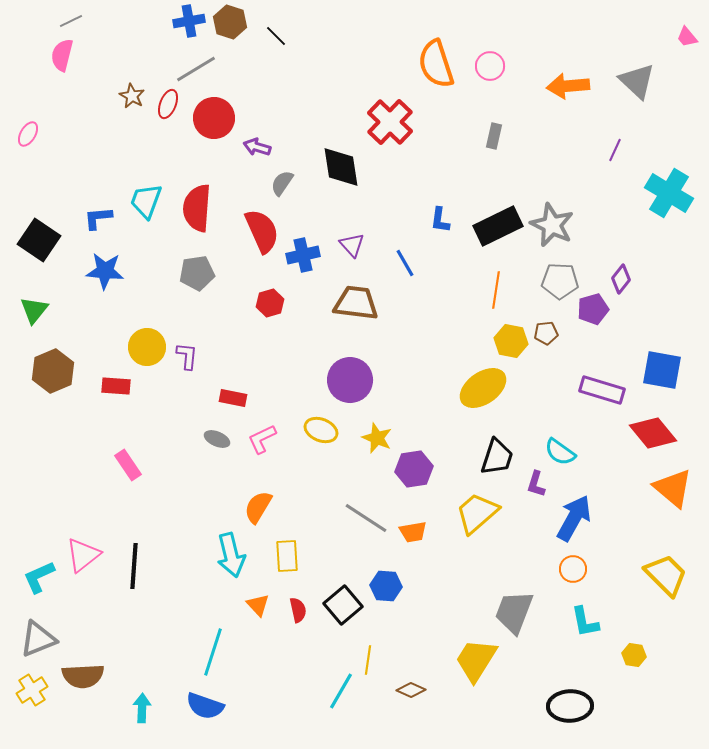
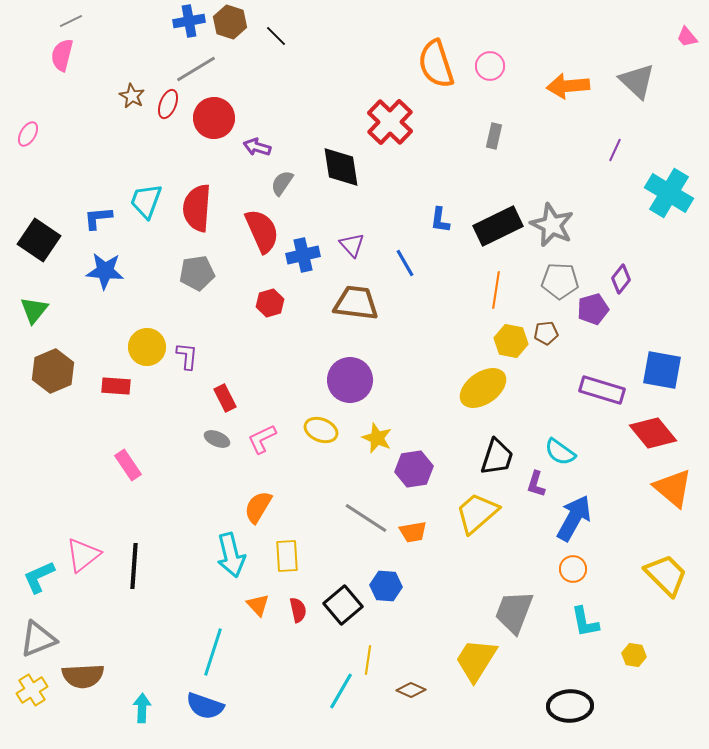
red rectangle at (233, 398): moved 8 px left; rotated 52 degrees clockwise
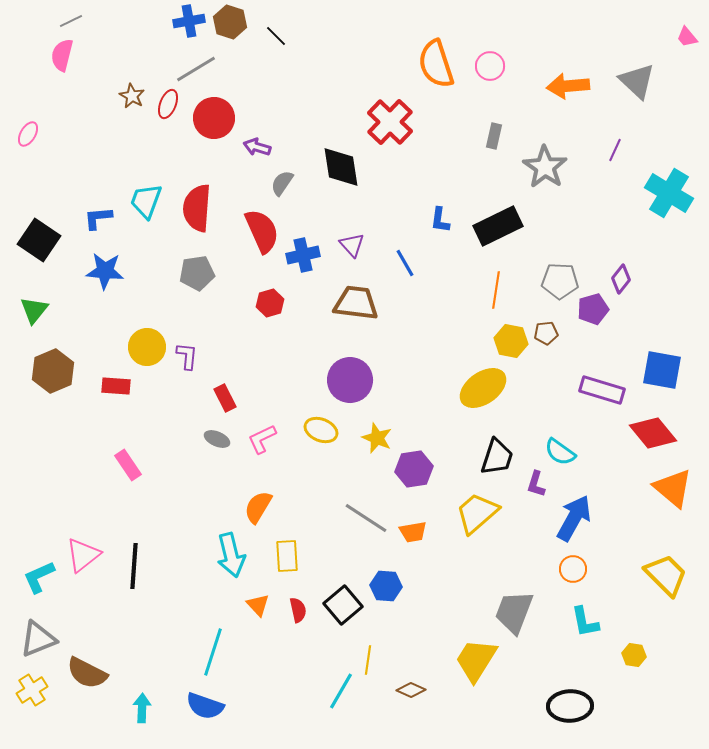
gray star at (552, 225): moved 7 px left, 58 px up; rotated 9 degrees clockwise
brown semicircle at (83, 676): moved 4 px right, 3 px up; rotated 30 degrees clockwise
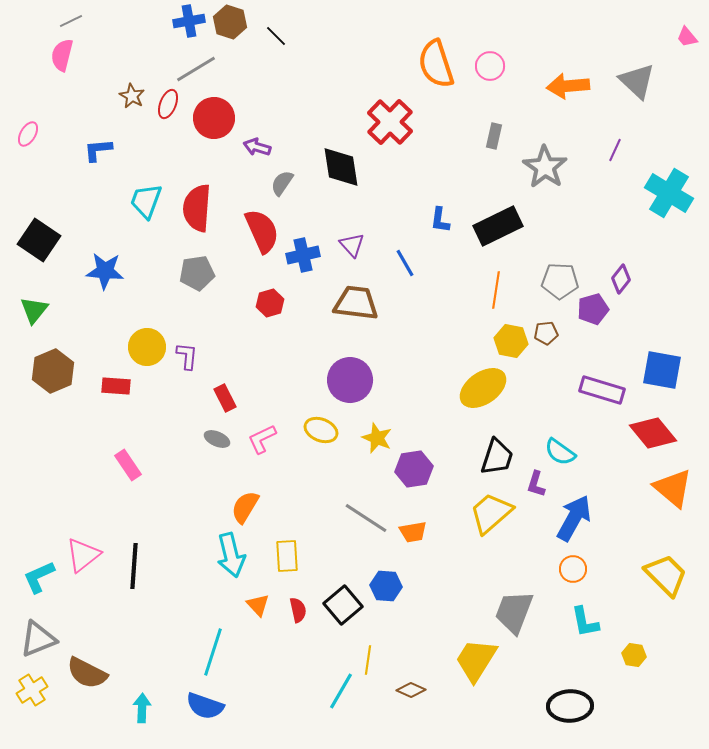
blue L-shape at (98, 218): moved 68 px up
orange semicircle at (258, 507): moved 13 px left
yellow trapezoid at (477, 513): moved 14 px right
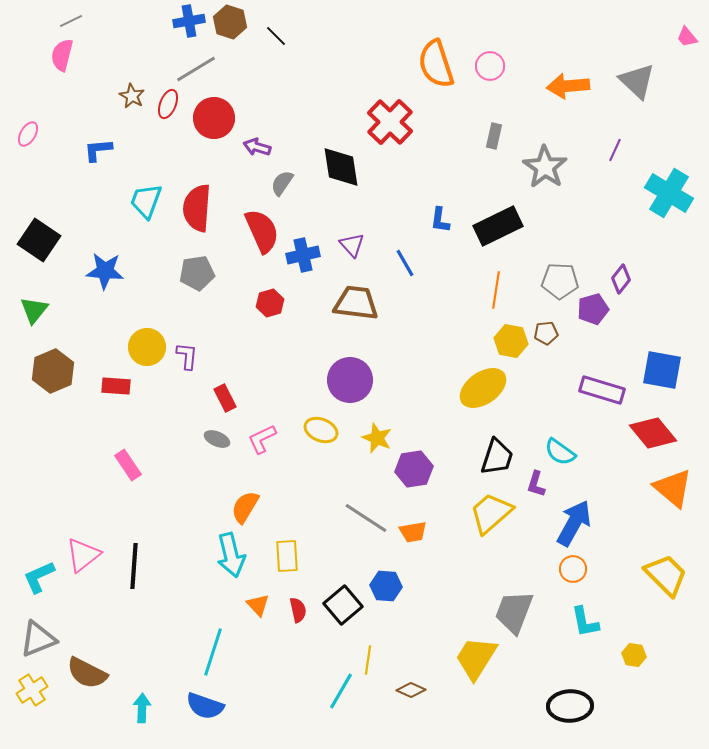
blue arrow at (574, 518): moved 5 px down
yellow trapezoid at (476, 660): moved 2 px up
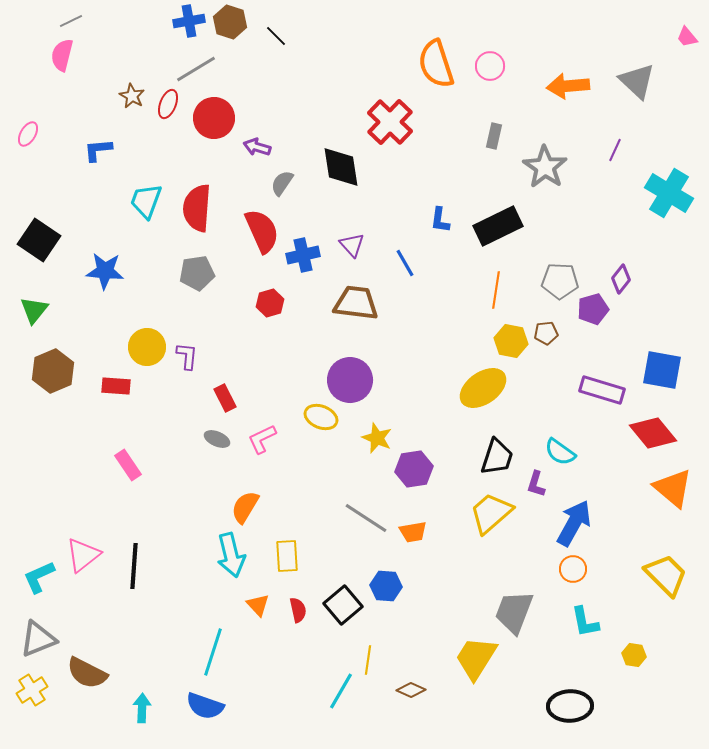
yellow ellipse at (321, 430): moved 13 px up
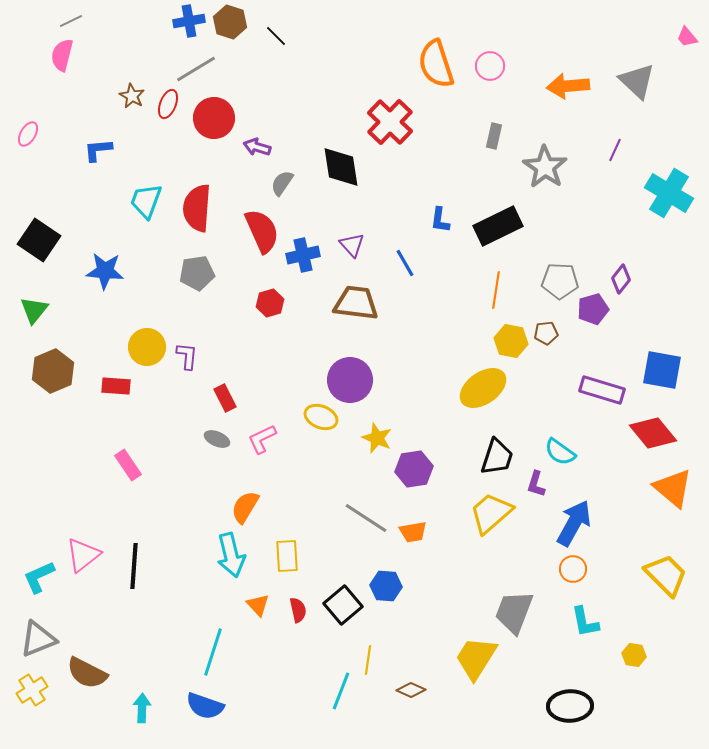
cyan line at (341, 691): rotated 9 degrees counterclockwise
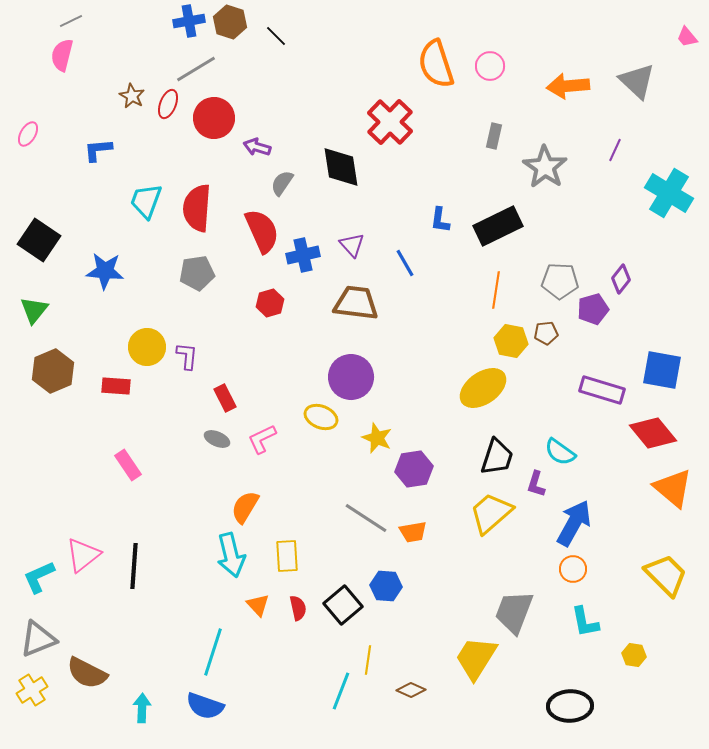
purple circle at (350, 380): moved 1 px right, 3 px up
red semicircle at (298, 610): moved 2 px up
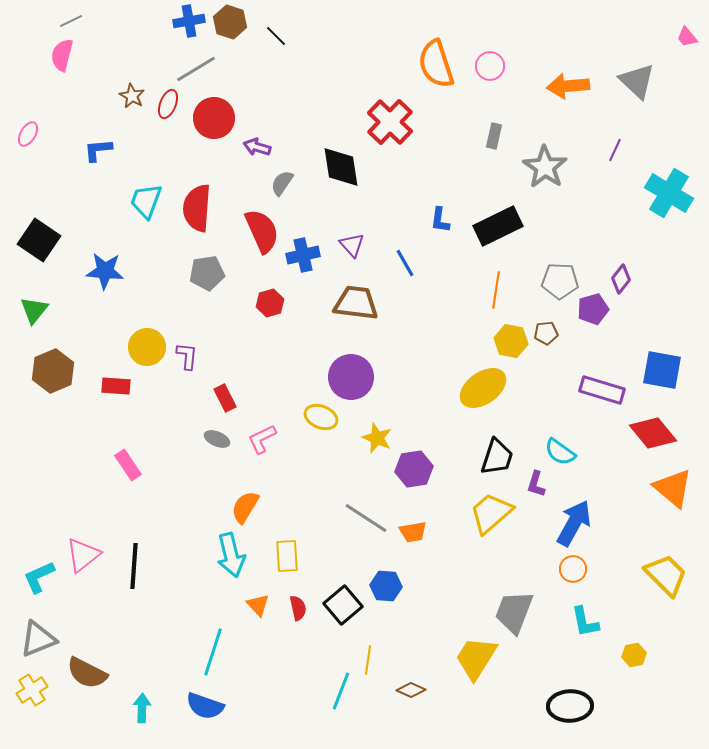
gray pentagon at (197, 273): moved 10 px right
yellow hexagon at (634, 655): rotated 20 degrees counterclockwise
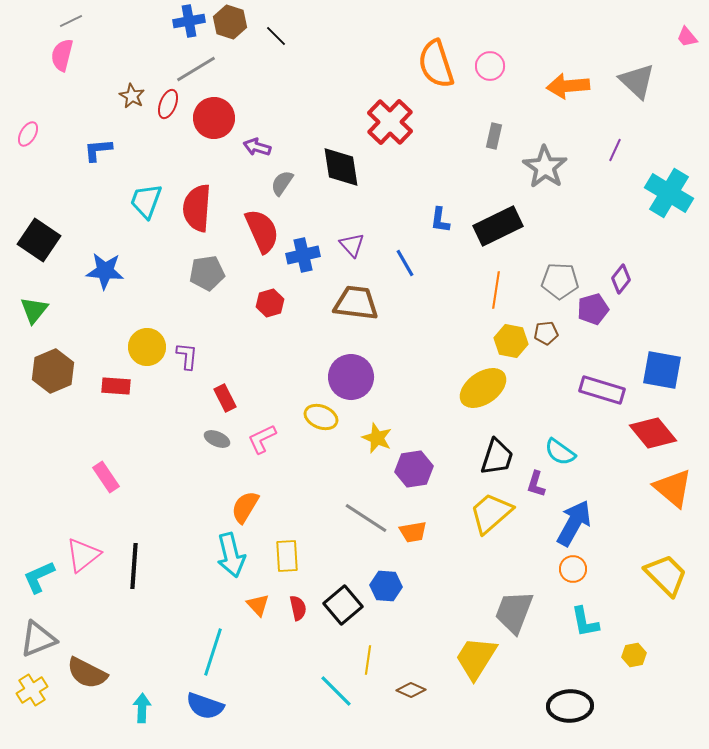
pink rectangle at (128, 465): moved 22 px left, 12 px down
cyan line at (341, 691): moved 5 px left; rotated 66 degrees counterclockwise
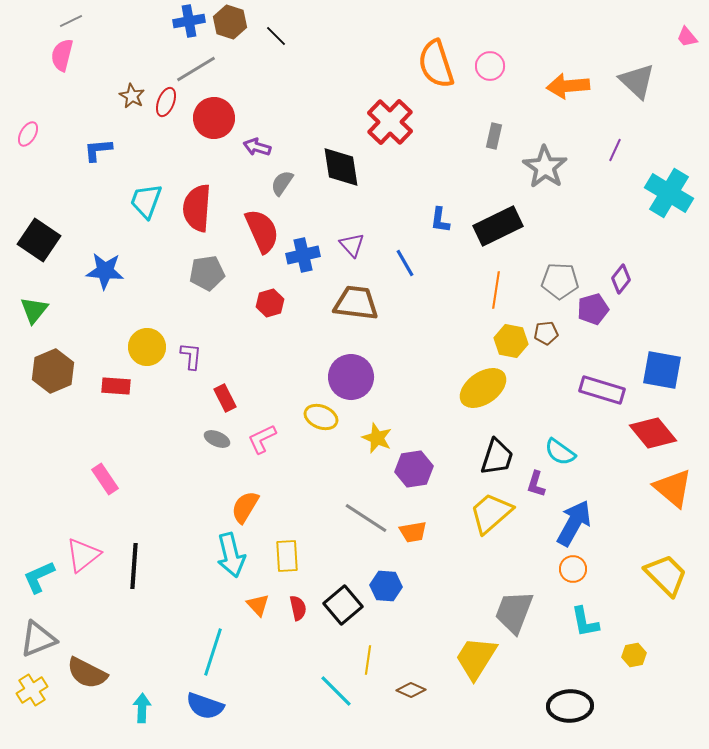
red ellipse at (168, 104): moved 2 px left, 2 px up
purple L-shape at (187, 356): moved 4 px right
pink rectangle at (106, 477): moved 1 px left, 2 px down
